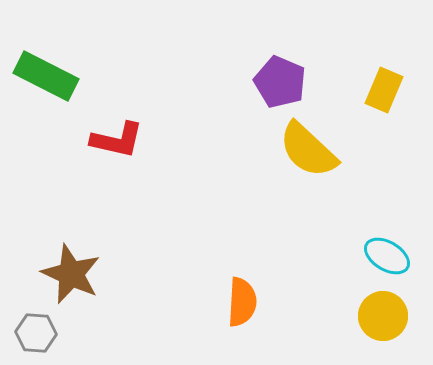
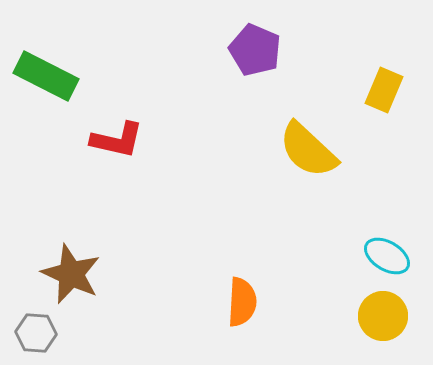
purple pentagon: moved 25 px left, 32 px up
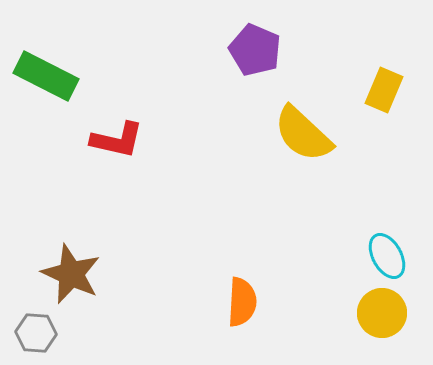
yellow semicircle: moved 5 px left, 16 px up
cyan ellipse: rotated 30 degrees clockwise
yellow circle: moved 1 px left, 3 px up
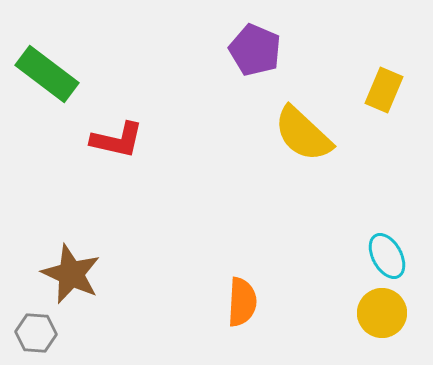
green rectangle: moved 1 px right, 2 px up; rotated 10 degrees clockwise
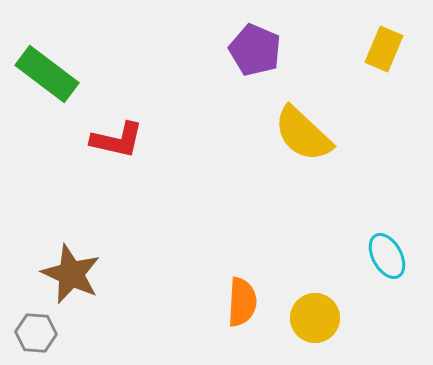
yellow rectangle: moved 41 px up
yellow circle: moved 67 px left, 5 px down
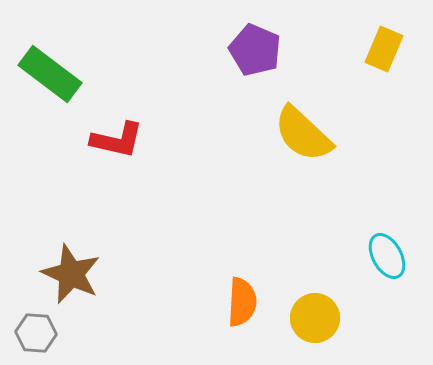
green rectangle: moved 3 px right
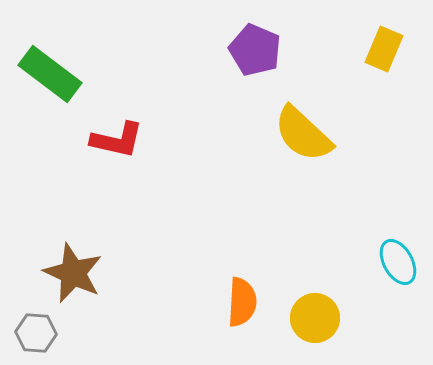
cyan ellipse: moved 11 px right, 6 px down
brown star: moved 2 px right, 1 px up
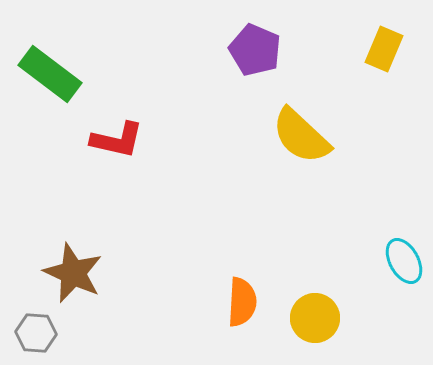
yellow semicircle: moved 2 px left, 2 px down
cyan ellipse: moved 6 px right, 1 px up
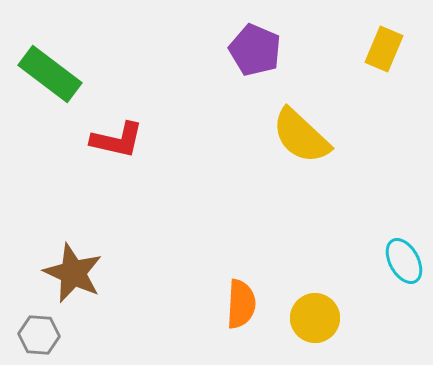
orange semicircle: moved 1 px left, 2 px down
gray hexagon: moved 3 px right, 2 px down
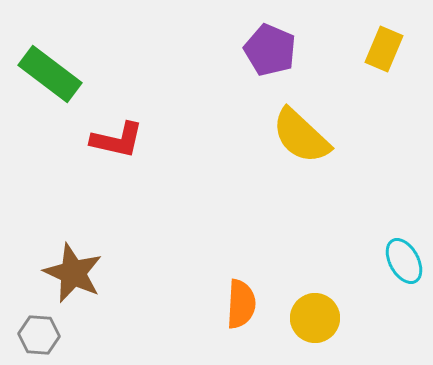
purple pentagon: moved 15 px right
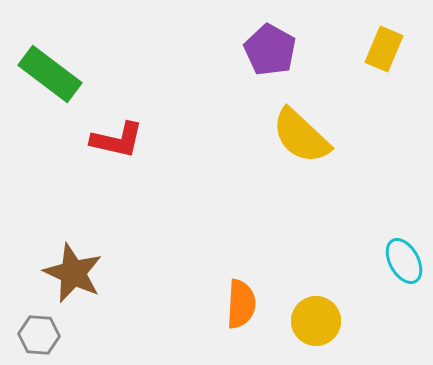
purple pentagon: rotated 6 degrees clockwise
yellow circle: moved 1 px right, 3 px down
